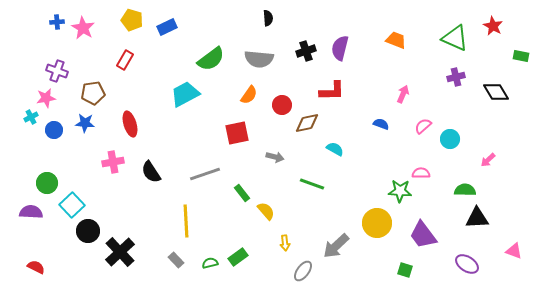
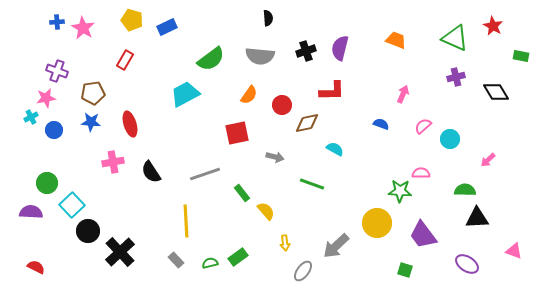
gray semicircle at (259, 59): moved 1 px right, 3 px up
blue star at (85, 123): moved 6 px right, 1 px up
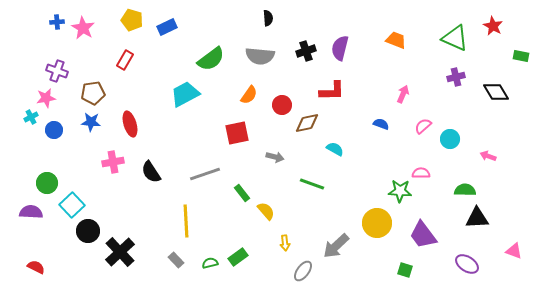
pink arrow at (488, 160): moved 4 px up; rotated 63 degrees clockwise
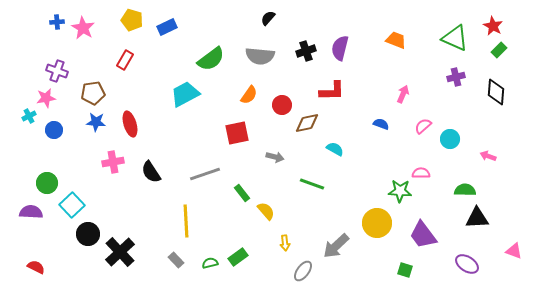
black semicircle at (268, 18): rotated 133 degrees counterclockwise
green rectangle at (521, 56): moved 22 px left, 6 px up; rotated 56 degrees counterclockwise
black diamond at (496, 92): rotated 36 degrees clockwise
cyan cross at (31, 117): moved 2 px left, 1 px up
blue star at (91, 122): moved 5 px right
black circle at (88, 231): moved 3 px down
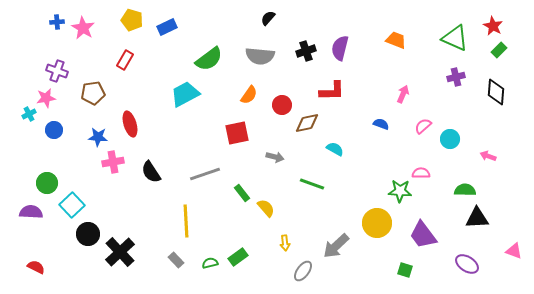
green semicircle at (211, 59): moved 2 px left
cyan cross at (29, 116): moved 2 px up
blue star at (96, 122): moved 2 px right, 15 px down
yellow semicircle at (266, 211): moved 3 px up
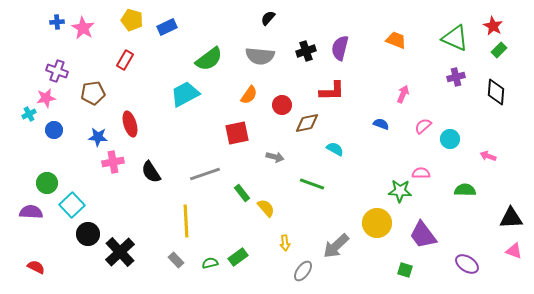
black triangle at (477, 218): moved 34 px right
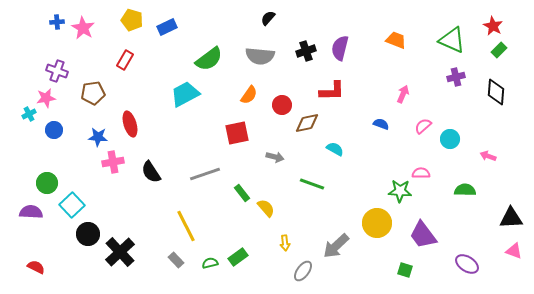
green triangle at (455, 38): moved 3 px left, 2 px down
yellow line at (186, 221): moved 5 px down; rotated 24 degrees counterclockwise
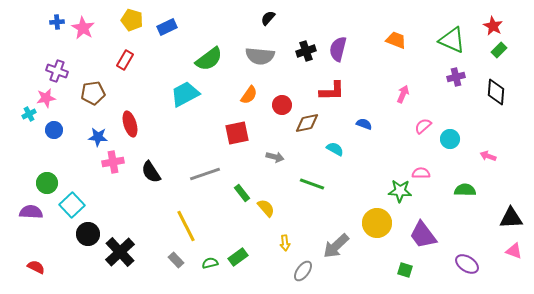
purple semicircle at (340, 48): moved 2 px left, 1 px down
blue semicircle at (381, 124): moved 17 px left
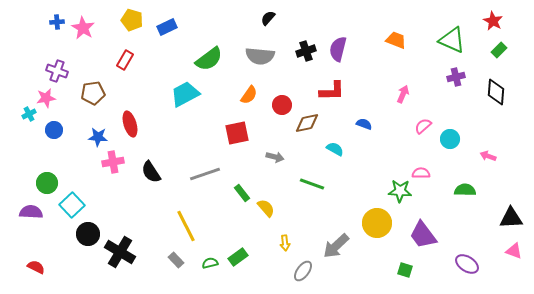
red star at (493, 26): moved 5 px up
black cross at (120, 252): rotated 16 degrees counterclockwise
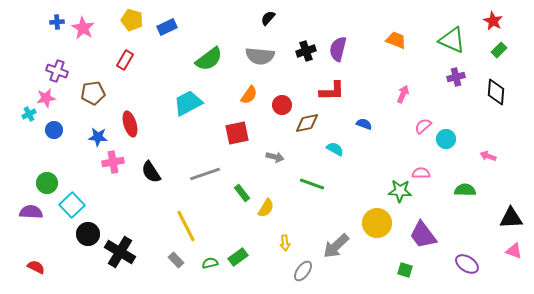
cyan trapezoid at (185, 94): moved 3 px right, 9 px down
cyan circle at (450, 139): moved 4 px left
yellow semicircle at (266, 208): rotated 72 degrees clockwise
